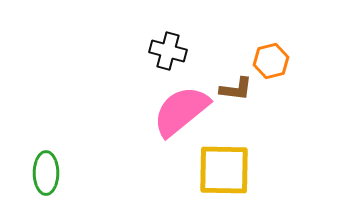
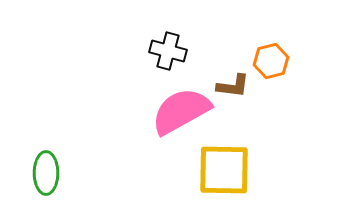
brown L-shape: moved 3 px left, 3 px up
pink semicircle: rotated 10 degrees clockwise
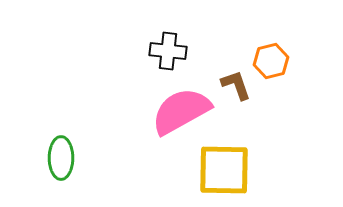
black cross: rotated 9 degrees counterclockwise
brown L-shape: moved 3 px right, 1 px up; rotated 116 degrees counterclockwise
green ellipse: moved 15 px right, 15 px up
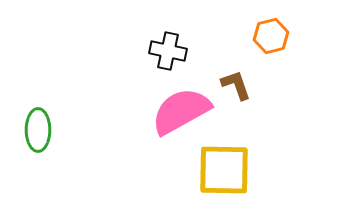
black cross: rotated 6 degrees clockwise
orange hexagon: moved 25 px up
green ellipse: moved 23 px left, 28 px up
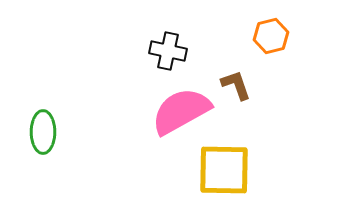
green ellipse: moved 5 px right, 2 px down
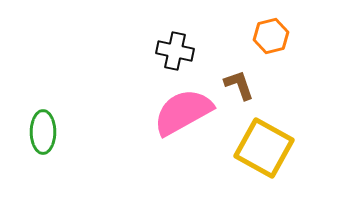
black cross: moved 7 px right
brown L-shape: moved 3 px right
pink semicircle: moved 2 px right, 1 px down
yellow square: moved 40 px right, 22 px up; rotated 28 degrees clockwise
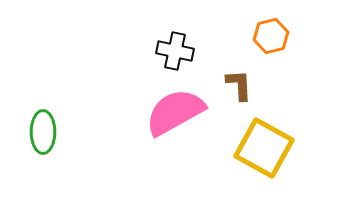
brown L-shape: rotated 16 degrees clockwise
pink semicircle: moved 8 px left
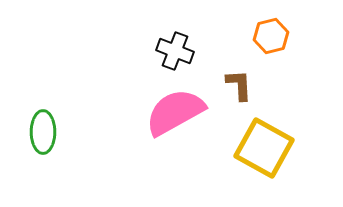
black cross: rotated 9 degrees clockwise
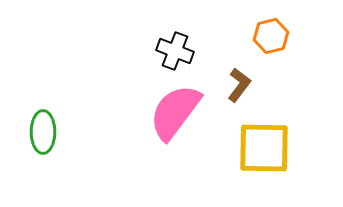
brown L-shape: rotated 40 degrees clockwise
pink semicircle: rotated 24 degrees counterclockwise
yellow square: rotated 28 degrees counterclockwise
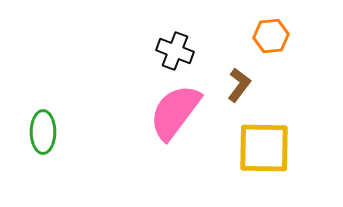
orange hexagon: rotated 8 degrees clockwise
